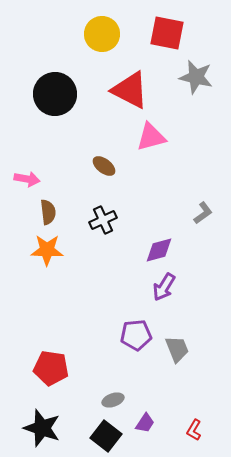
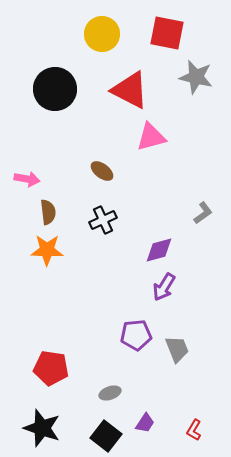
black circle: moved 5 px up
brown ellipse: moved 2 px left, 5 px down
gray ellipse: moved 3 px left, 7 px up
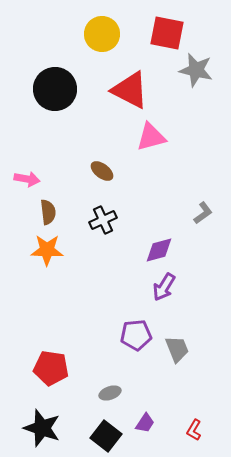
gray star: moved 7 px up
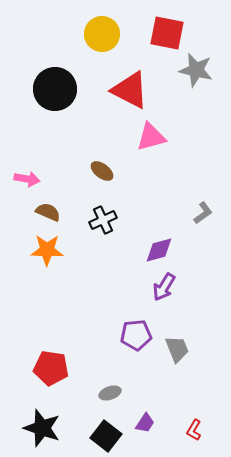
brown semicircle: rotated 60 degrees counterclockwise
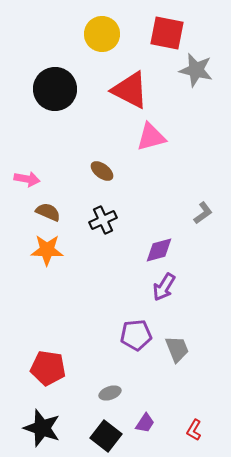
red pentagon: moved 3 px left
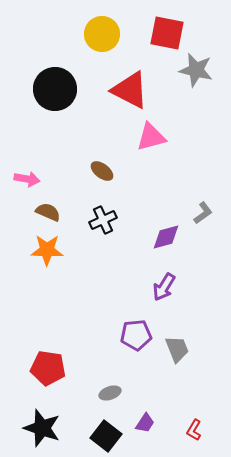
purple diamond: moved 7 px right, 13 px up
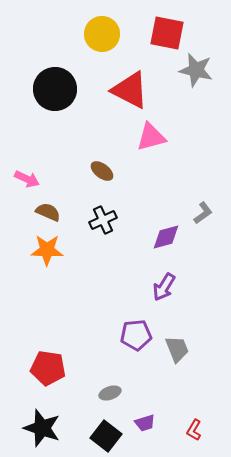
pink arrow: rotated 15 degrees clockwise
purple trapezoid: rotated 40 degrees clockwise
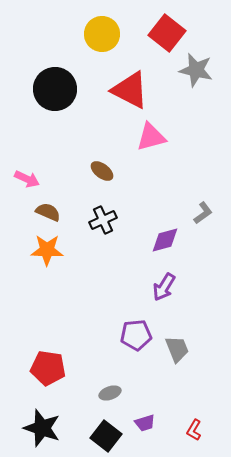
red square: rotated 27 degrees clockwise
purple diamond: moved 1 px left, 3 px down
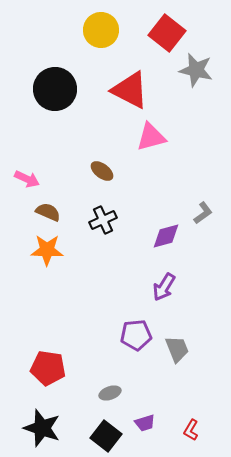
yellow circle: moved 1 px left, 4 px up
purple diamond: moved 1 px right, 4 px up
red L-shape: moved 3 px left
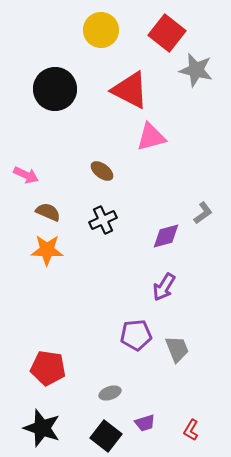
pink arrow: moved 1 px left, 4 px up
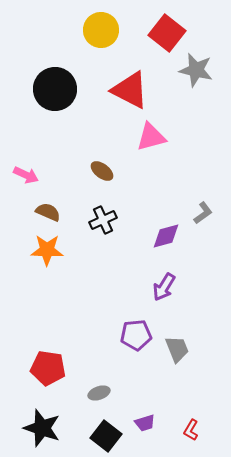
gray ellipse: moved 11 px left
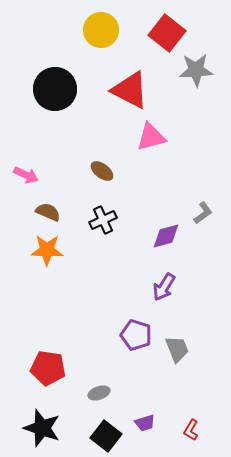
gray star: rotated 16 degrees counterclockwise
purple pentagon: rotated 24 degrees clockwise
